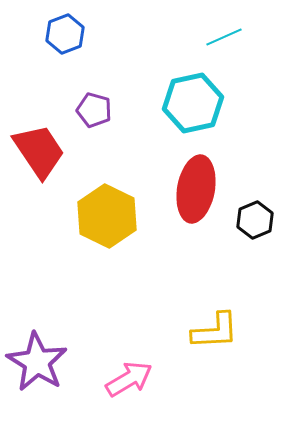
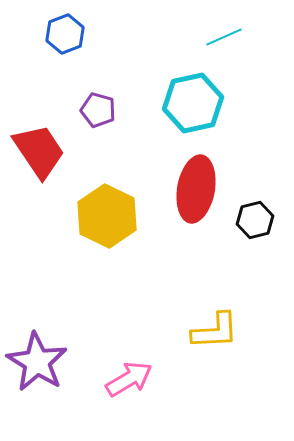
purple pentagon: moved 4 px right
black hexagon: rotated 9 degrees clockwise
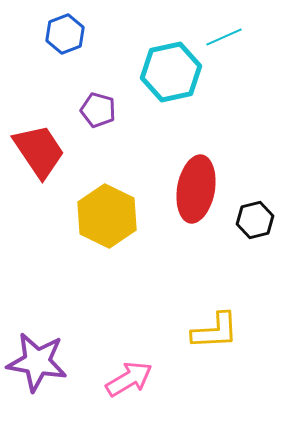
cyan hexagon: moved 22 px left, 31 px up
purple star: rotated 22 degrees counterclockwise
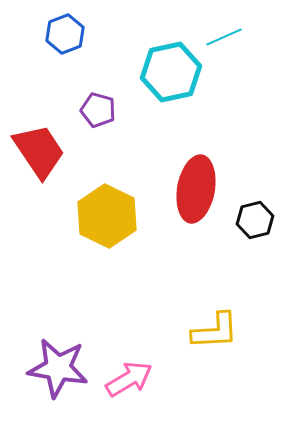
purple star: moved 21 px right, 6 px down
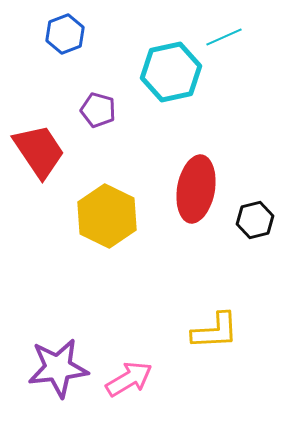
purple star: rotated 16 degrees counterclockwise
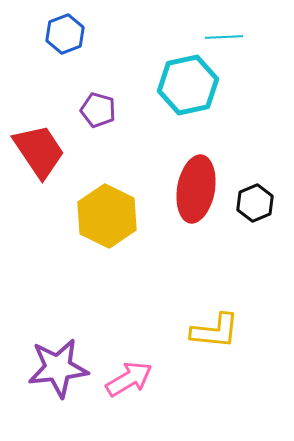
cyan line: rotated 21 degrees clockwise
cyan hexagon: moved 17 px right, 13 px down
black hexagon: moved 17 px up; rotated 9 degrees counterclockwise
yellow L-shape: rotated 9 degrees clockwise
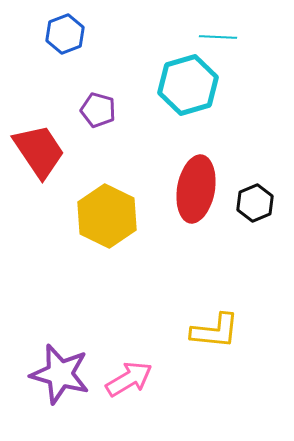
cyan line: moved 6 px left; rotated 6 degrees clockwise
cyan hexagon: rotated 4 degrees counterclockwise
purple star: moved 2 px right, 6 px down; rotated 22 degrees clockwise
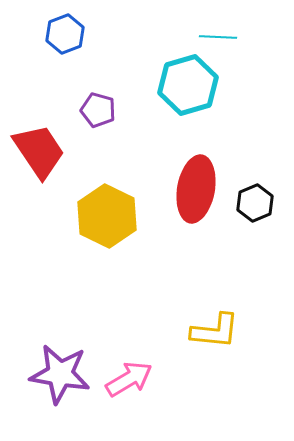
purple star: rotated 6 degrees counterclockwise
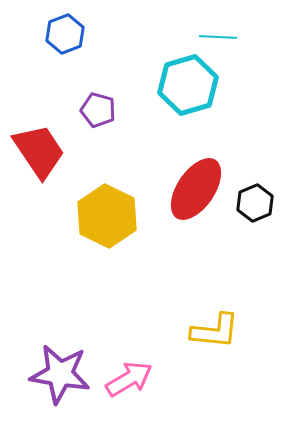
red ellipse: rotated 24 degrees clockwise
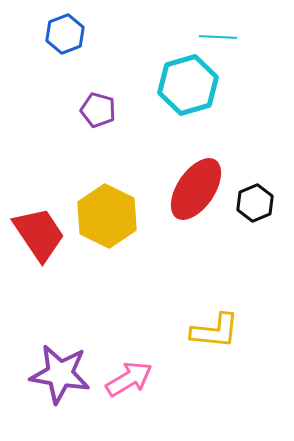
red trapezoid: moved 83 px down
